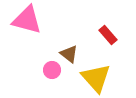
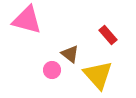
brown triangle: moved 1 px right
yellow triangle: moved 2 px right, 3 px up
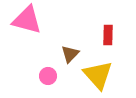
red rectangle: rotated 42 degrees clockwise
brown triangle: rotated 36 degrees clockwise
pink circle: moved 4 px left, 6 px down
